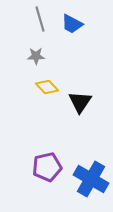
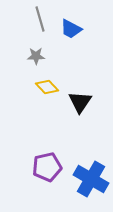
blue trapezoid: moved 1 px left, 5 px down
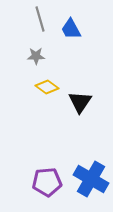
blue trapezoid: rotated 35 degrees clockwise
yellow diamond: rotated 10 degrees counterclockwise
purple pentagon: moved 15 px down; rotated 8 degrees clockwise
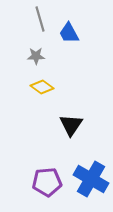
blue trapezoid: moved 2 px left, 4 px down
yellow diamond: moved 5 px left
black triangle: moved 9 px left, 23 px down
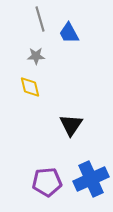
yellow diamond: moved 12 px left; rotated 40 degrees clockwise
blue cross: rotated 36 degrees clockwise
